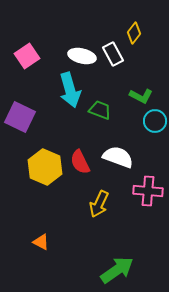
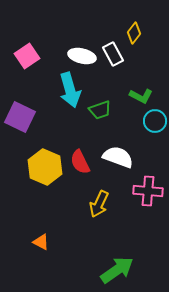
green trapezoid: rotated 140 degrees clockwise
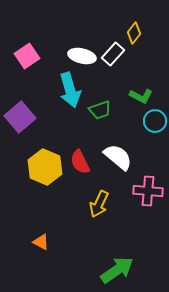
white rectangle: rotated 70 degrees clockwise
purple square: rotated 24 degrees clockwise
white semicircle: rotated 20 degrees clockwise
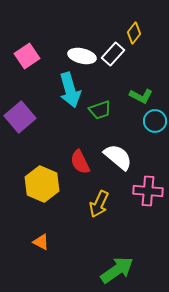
yellow hexagon: moved 3 px left, 17 px down
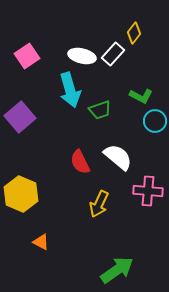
yellow hexagon: moved 21 px left, 10 px down
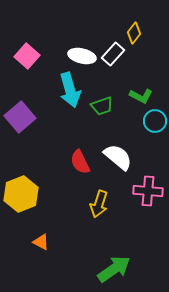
pink square: rotated 15 degrees counterclockwise
green trapezoid: moved 2 px right, 4 px up
yellow hexagon: rotated 16 degrees clockwise
yellow arrow: rotated 8 degrees counterclockwise
green arrow: moved 3 px left, 1 px up
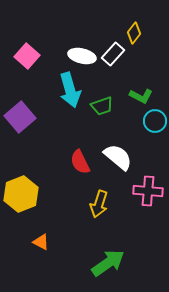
green arrow: moved 6 px left, 6 px up
